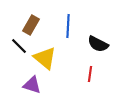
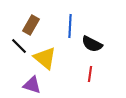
blue line: moved 2 px right
black semicircle: moved 6 px left
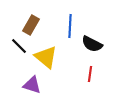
yellow triangle: moved 1 px right, 1 px up
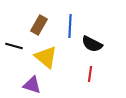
brown rectangle: moved 8 px right
black line: moved 5 px left; rotated 30 degrees counterclockwise
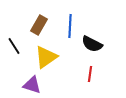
black line: rotated 42 degrees clockwise
yellow triangle: rotated 45 degrees clockwise
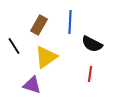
blue line: moved 4 px up
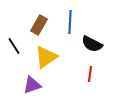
purple triangle: rotated 36 degrees counterclockwise
